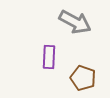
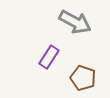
purple rectangle: rotated 30 degrees clockwise
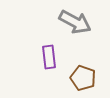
purple rectangle: rotated 40 degrees counterclockwise
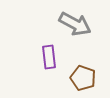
gray arrow: moved 2 px down
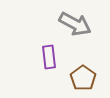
brown pentagon: rotated 15 degrees clockwise
